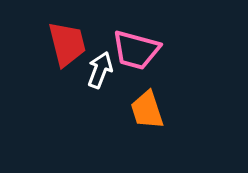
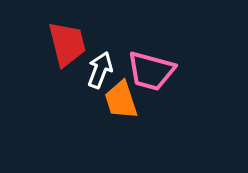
pink trapezoid: moved 15 px right, 21 px down
orange trapezoid: moved 26 px left, 10 px up
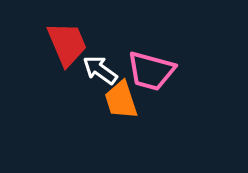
red trapezoid: rotated 9 degrees counterclockwise
white arrow: rotated 75 degrees counterclockwise
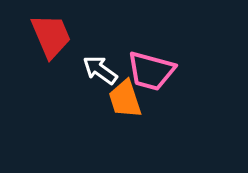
red trapezoid: moved 16 px left, 8 px up
orange trapezoid: moved 4 px right, 1 px up
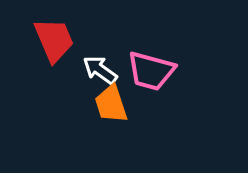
red trapezoid: moved 3 px right, 4 px down
orange trapezoid: moved 14 px left, 5 px down
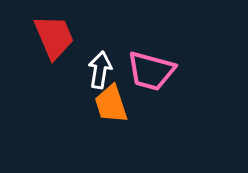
red trapezoid: moved 3 px up
white arrow: rotated 63 degrees clockwise
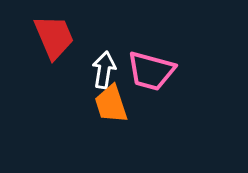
white arrow: moved 4 px right
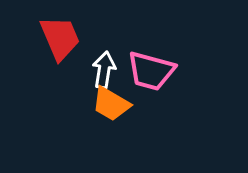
red trapezoid: moved 6 px right, 1 px down
orange trapezoid: rotated 42 degrees counterclockwise
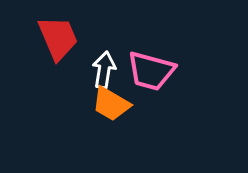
red trapezoid: moved 2 px left
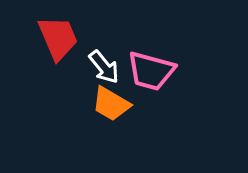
white arrow: moved 3 px up; rotated 132 degrees clockwise
